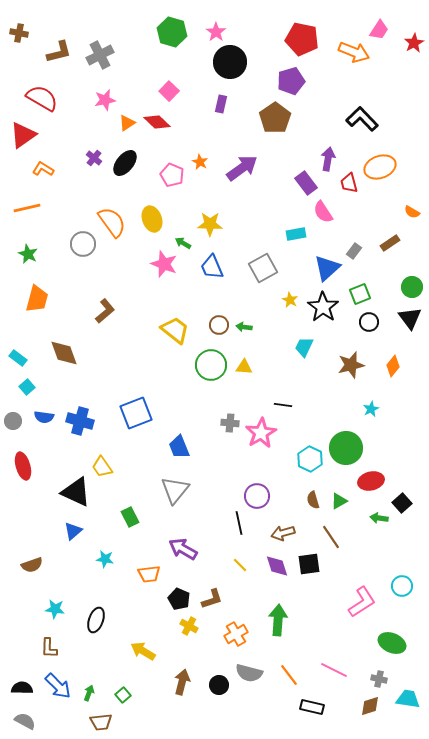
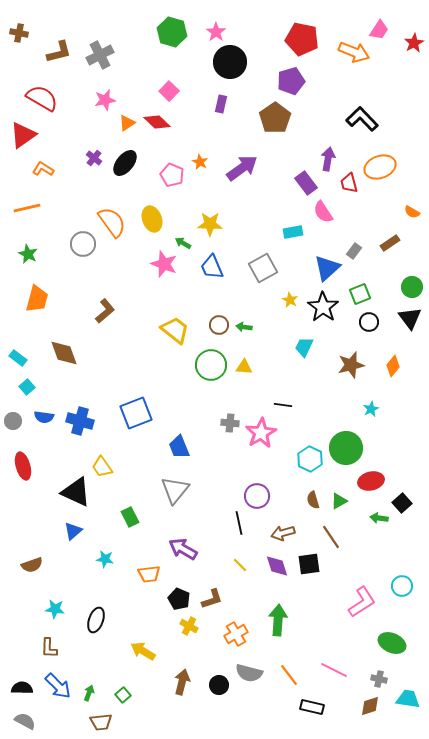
cyan rectangle at (296, 234): moved 3 px left, 2 px up
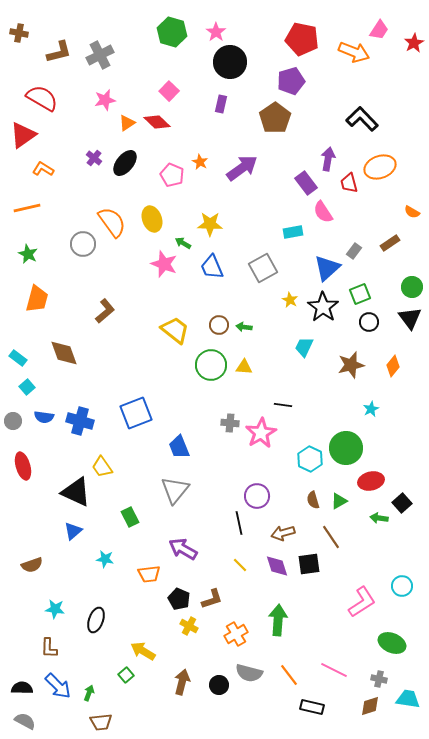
green square at (123, 695): moved 3 px right, 20 px up
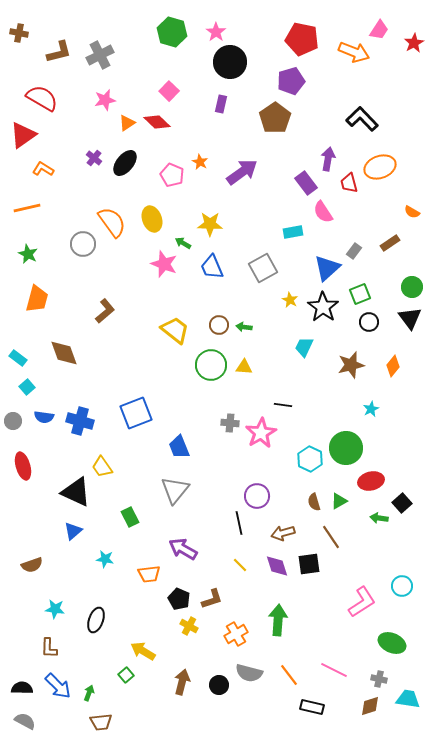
purple arrow at (242, 168): moved 4 px down
brown semicircle at (313, 500): moved 1 px right, 2 px down
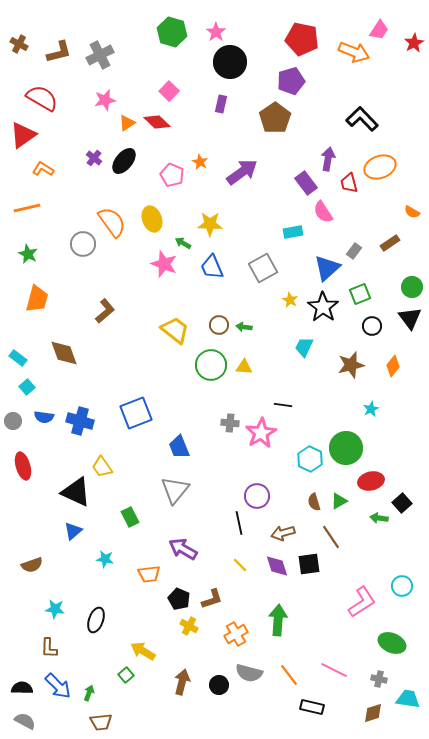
brown cross at (19, 33): moved 11 px down; rotated 18 degrees clockwise
black ellipse at (125, 163): moved 1 px left, 2 px up
black circle at (369, 322): moved 3 px right, 4 px down
brown diamond at (370, 706): moved 3 px right, 7 px down
